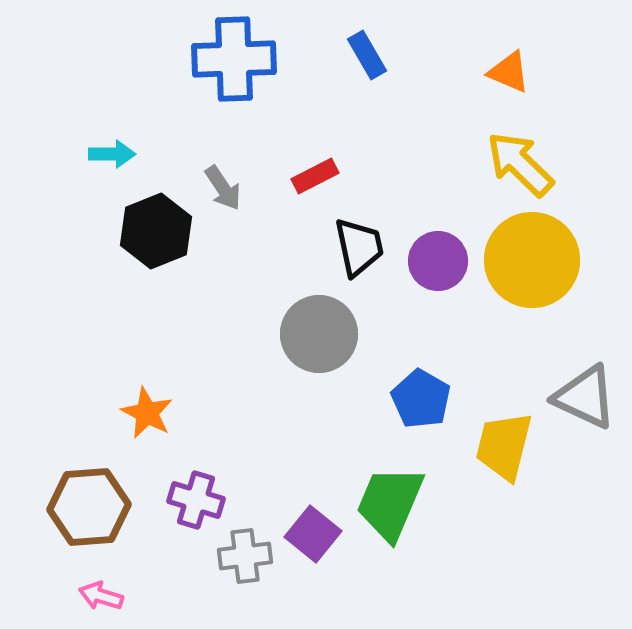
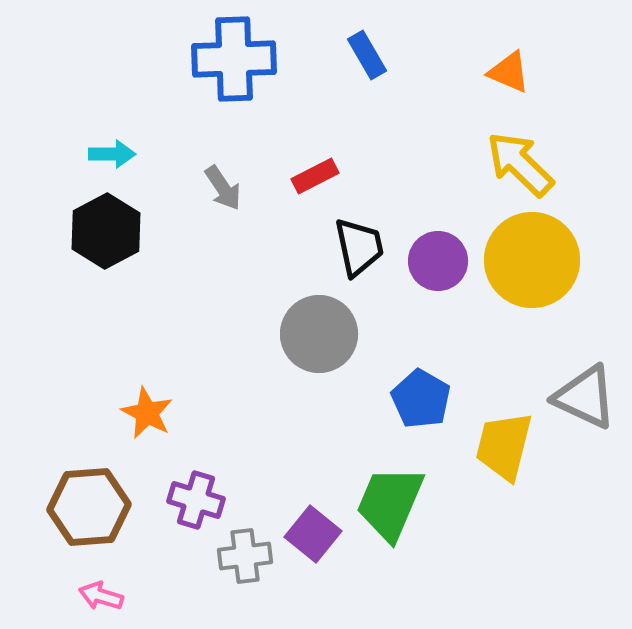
black hexagon: moved 50 px left; rotated 6 degrees counterclockwise
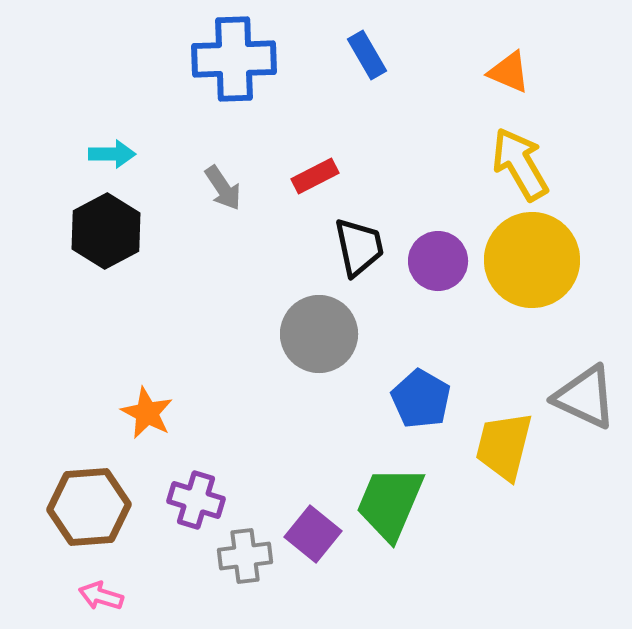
yellow arrow: rotated 16 degrees clockwise
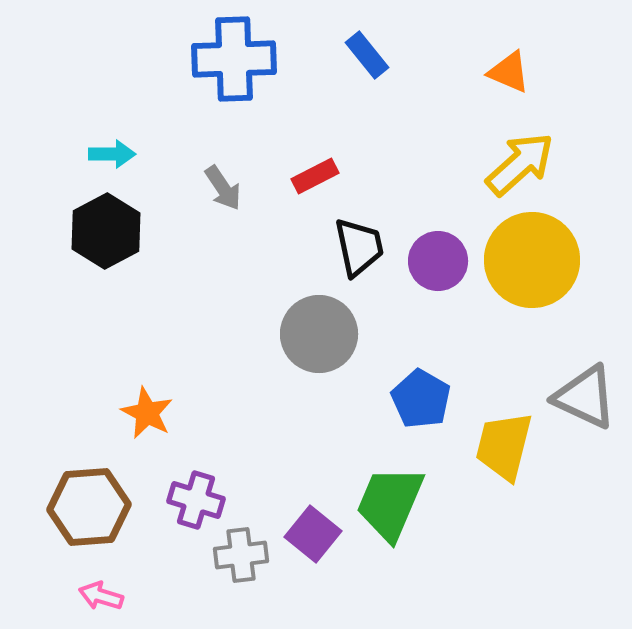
blue rectangle: rotated 9 degrees counterclockwise
yellow arrow: rotated 78 degrees clockwise
gray cross: moved 4 px left, 1 px up
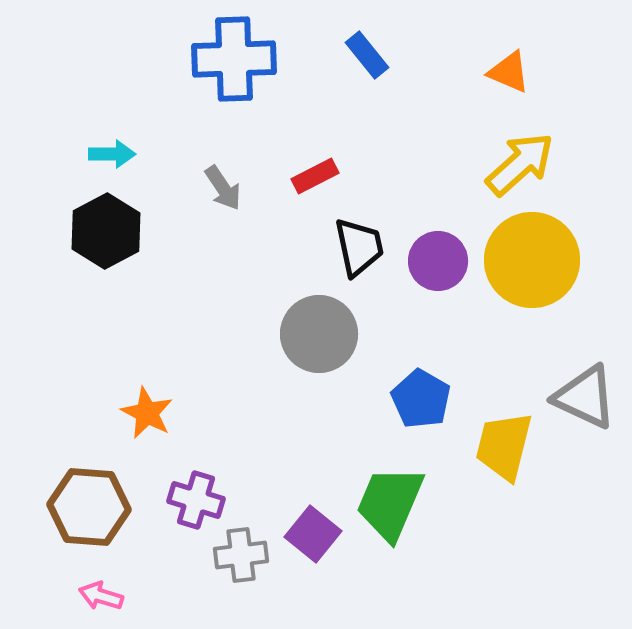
brown hexagon: rotated 8 degrees clockwise
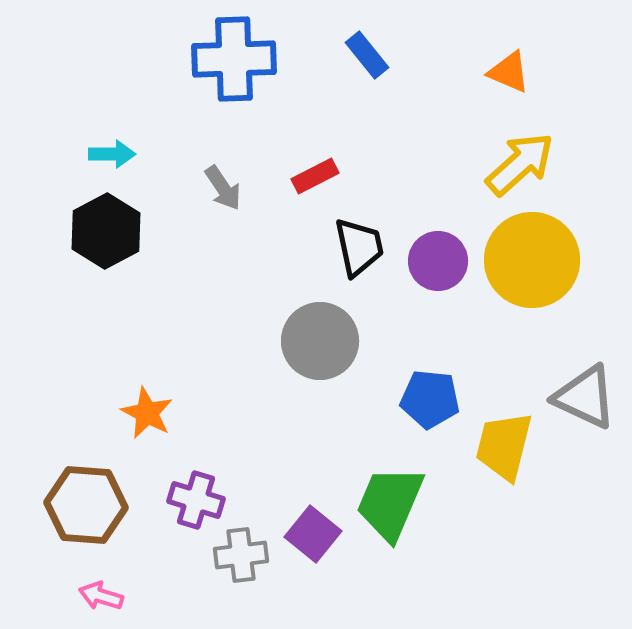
gray circle: moved 1 px right, 7 px down
blue pentagon: moved 9 px right; rotated 24 degrees counterclockwise
brown hexagon: moved 3 px left, 2 px up
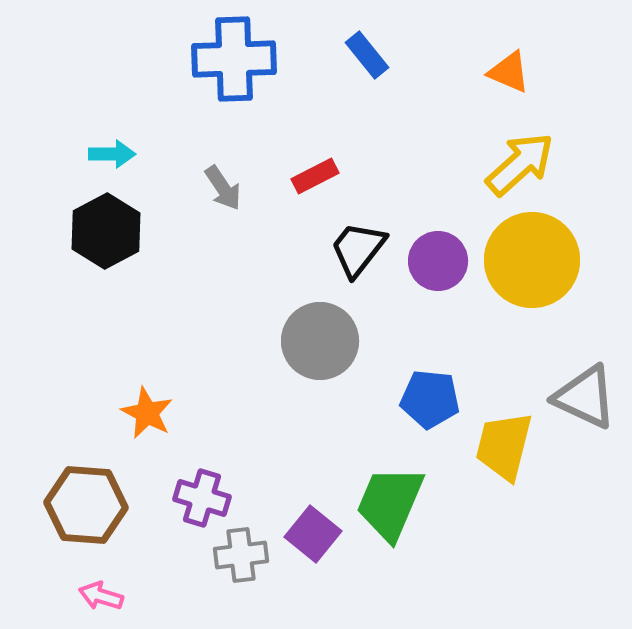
black trapezoid: moved 1 px left, 2 px down; rotated 130 degrees counterclockwise
purple cross: moved 6 px right, 2 px up
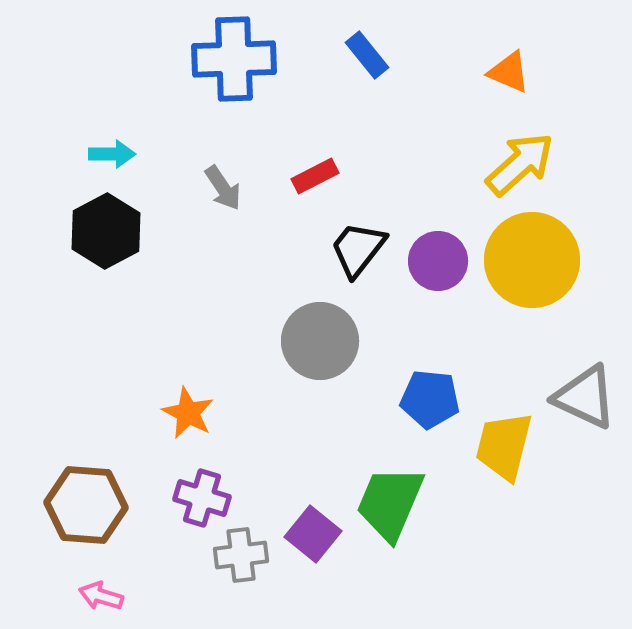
orange star: moved 41 px right
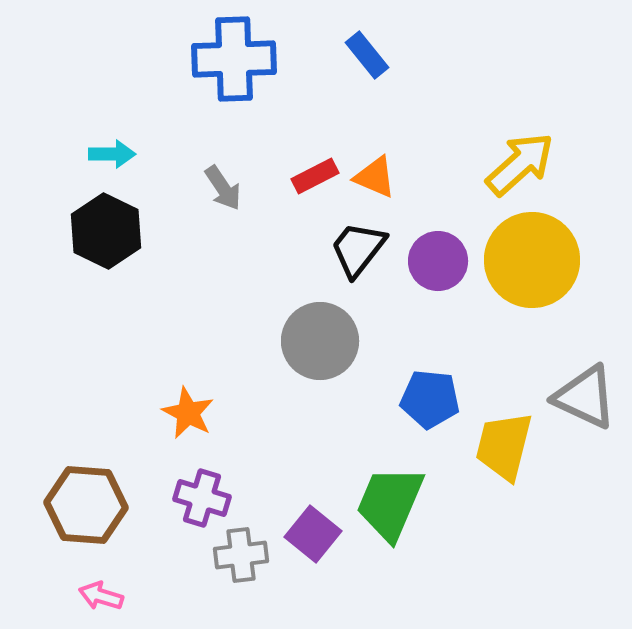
orange triangle: moved 134 px left, 105 px down
black hexagon: rotated 6 degrees counterclockwise
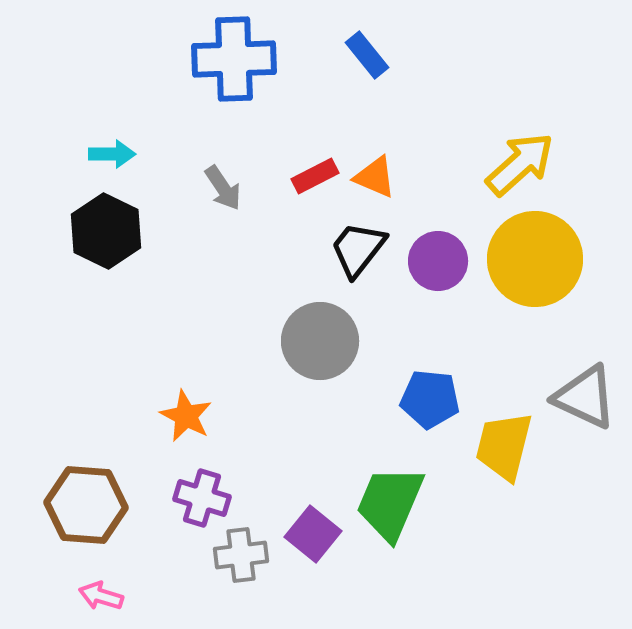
yellow circle: moved 3 px right, 1 px up
orange star: moved 2 px left, 3 px down
